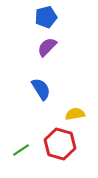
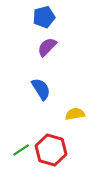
blue pentagon: moved 2 px left
red hexagon: moved 9 px left, 6 px down
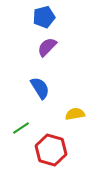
blue semicircle: moved 1 px left, 1 px up
green line: moved 22 px up
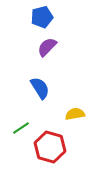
blue pentagon: moved 2 px left
red hexagon: moved 1 px left, 3 px up
